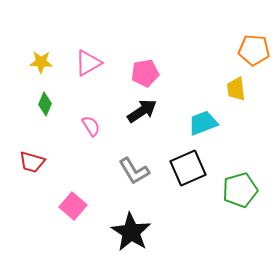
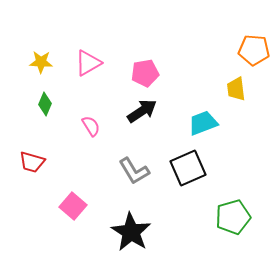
green pentagon: moved 7 px left, 27 px down
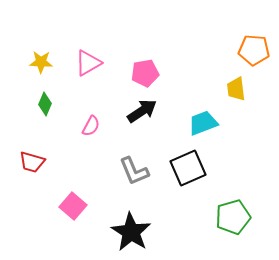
pink semicircle: rotated 60 degrees clockwise
gray L-shape: rotated 8 degrees clockwise
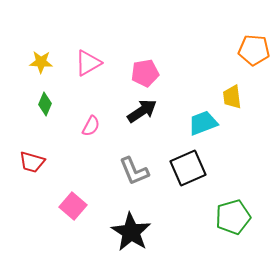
yellow trapezoid: moved 4 px left, 8 px down
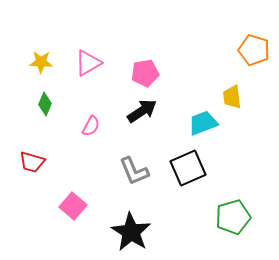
orange pentagon: rotated 12 degrees clockwise
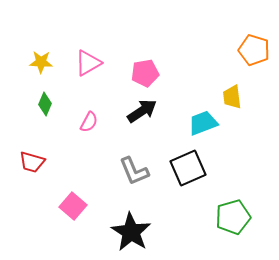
pink semicircle: moved 2 px left, 4 px up
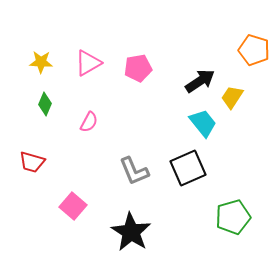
pink pentagon: moved 7 px left, 5 px up
yellow trapezoid: rotated 40 degrees clockwise
black arrow: moved 58 px right, 30 px up
cyan trapezoid: rotated 72 degrees clockwise
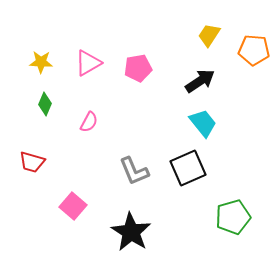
orange pentagon: rotated 12 degrees counterclockwise
yellow trapezoid: moved 23 px left, 62 px up
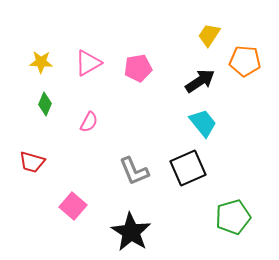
orange pentagon: moved 9 px left, 11 px down
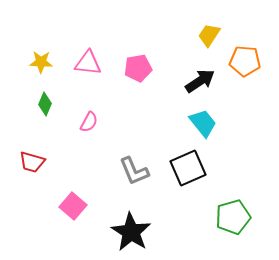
pink triangle: rotated 36 degrees clockwise
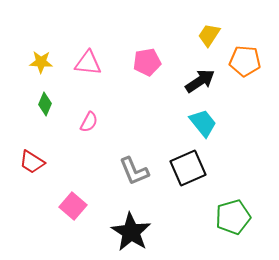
pink pentagon: moved 9 px right, 6 px up
red trapezoid: rotated 16 degrees clockwise
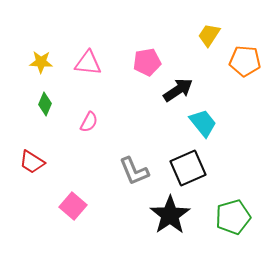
black arrow: moved 22 px left, 9 px down
black star: moved 39 px right, 17 px up; rotated 6 degrees clockwise
